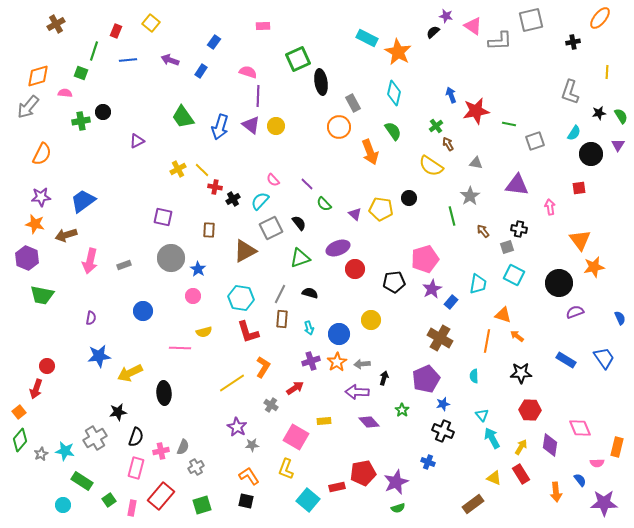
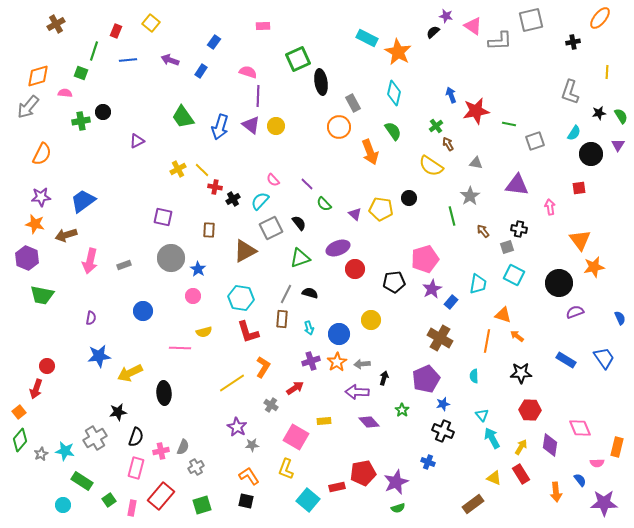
gray line at (280, 294): moved 6 px right
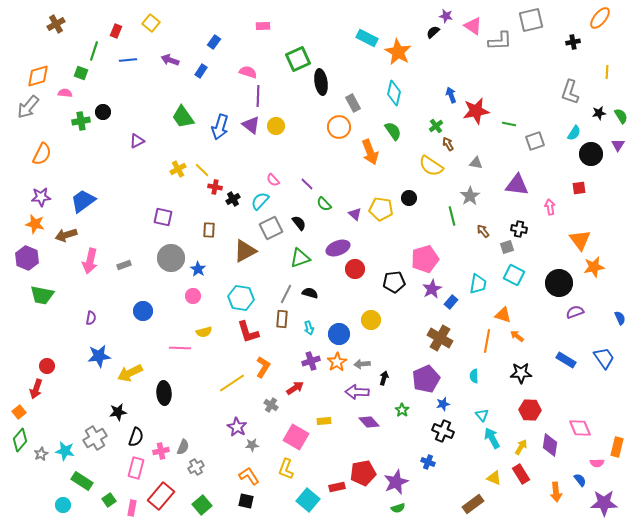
green square at (202, 505): rotated 24 degrees counterclockwise
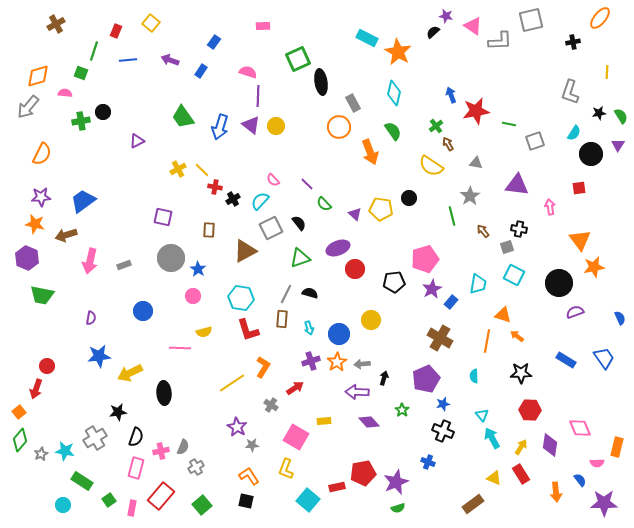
red L-shape at (248, 332): moved 2 px up
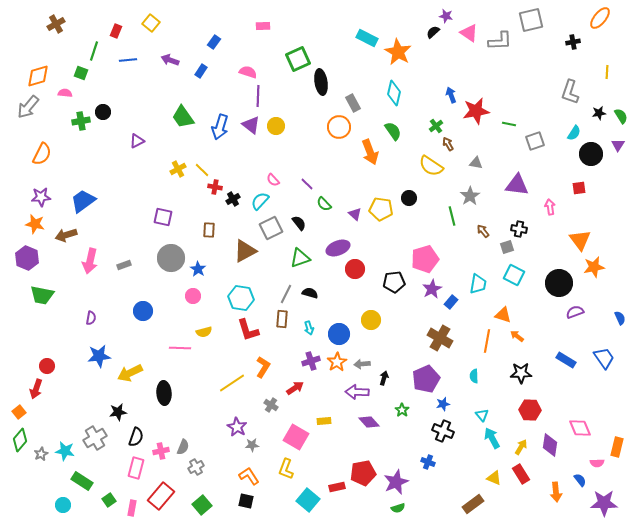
pink triangle at (473, 26): moved 4 px left, 7 px down
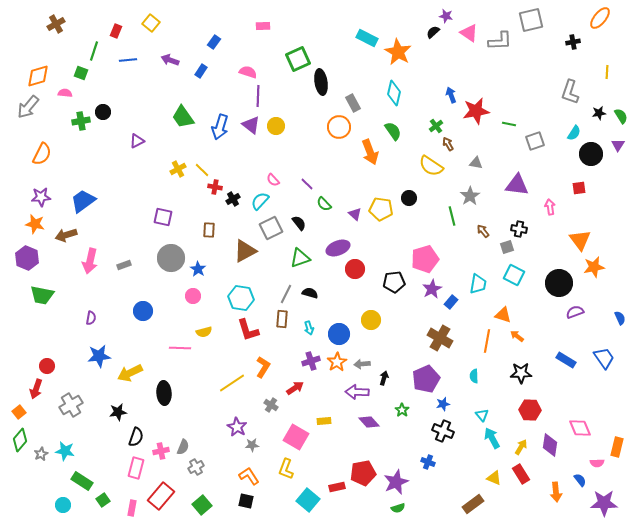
gray cross at (95, 438): moved 24 px left, 33 px up
green square at (109, 500): moved 6 px left
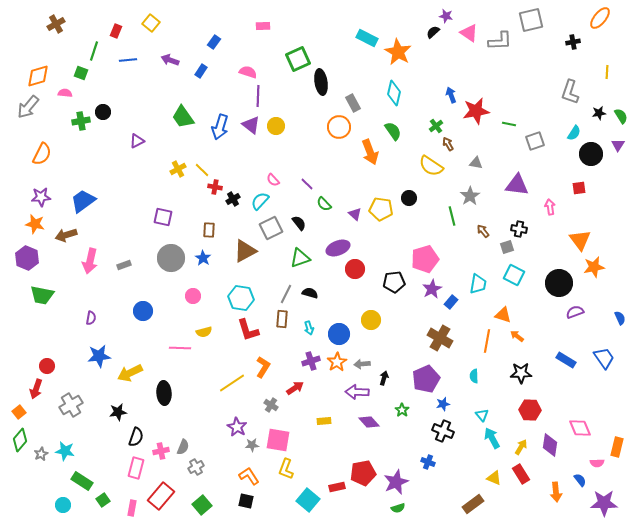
blue star at (198, 269): moved 5 px right, 11 px up
pink square at (296, 437): moved 18 px left, 3 px down; rotated 20 degrees counterclockwise
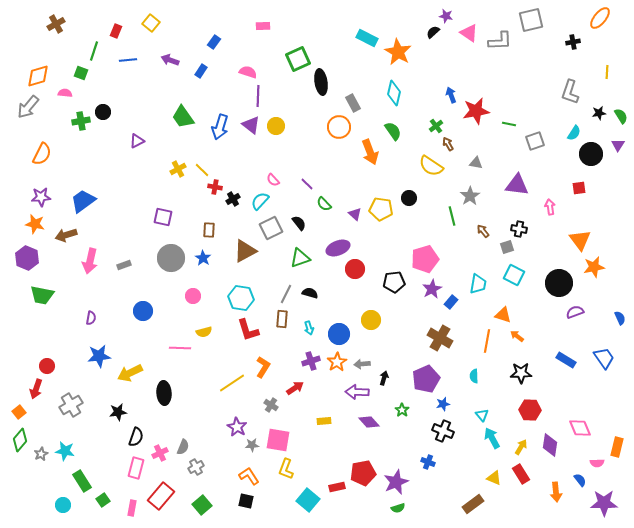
pink cross at (161, 451): moved 1 px left, 2 px down; rotated 14 degrees counterclockwise
green rectangle at (82, 481): rotated 25 degrees clockwise
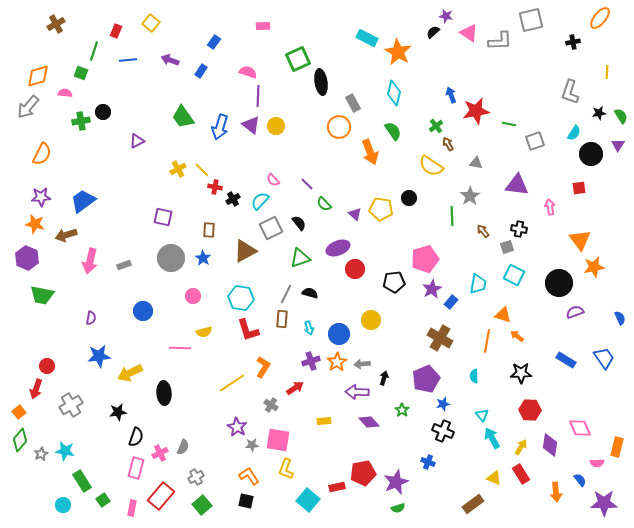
green line at (452, 216): rotated 12 degrees clockwise
gray cross at (196, 467): moved 10 px down
